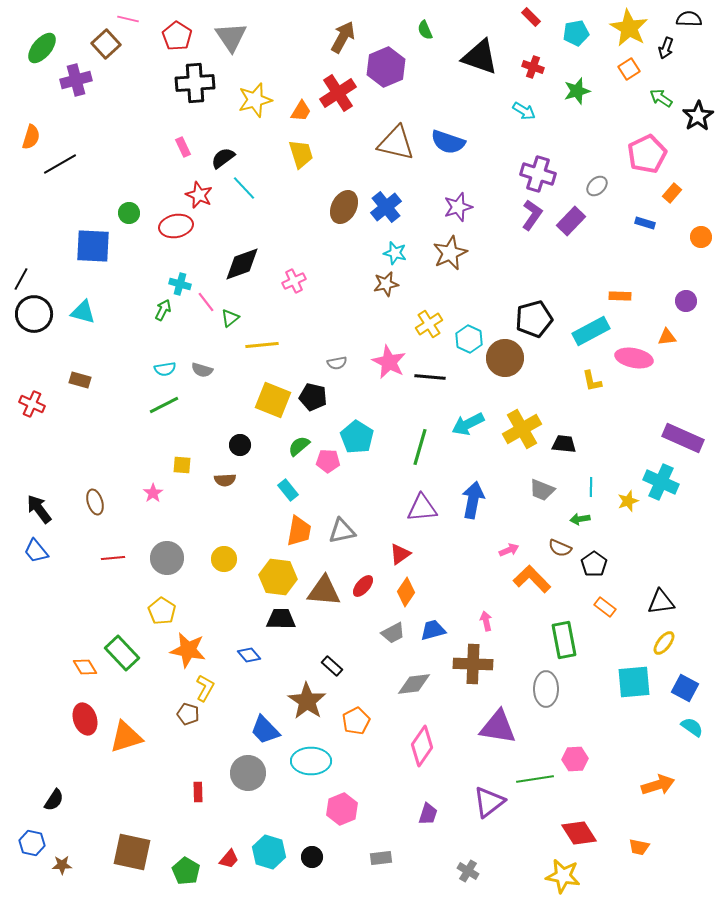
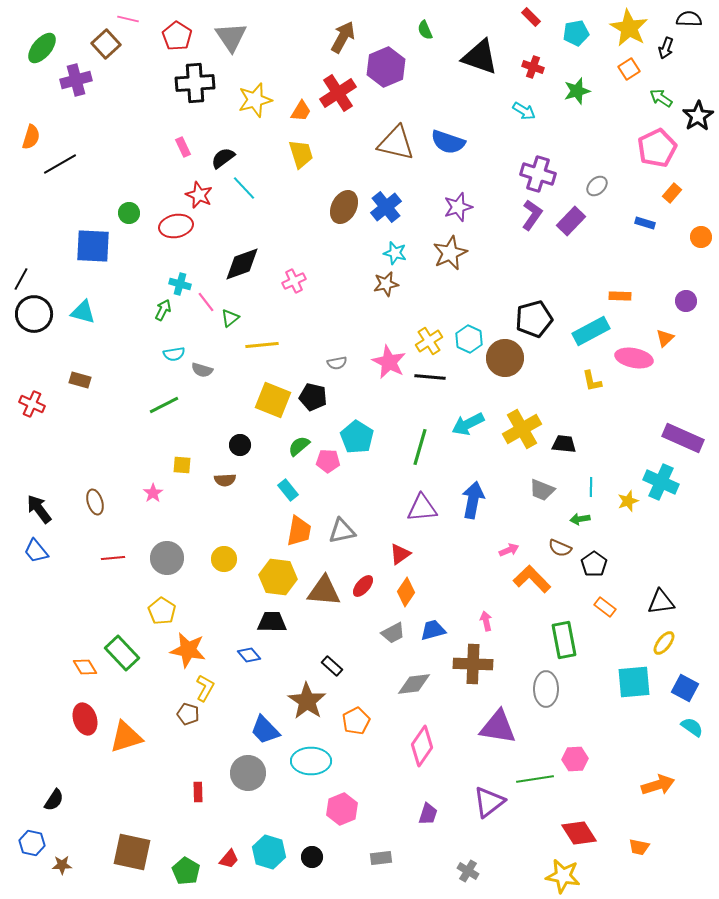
pink pentagon at (647, 154): moved 10 px right, 6 px up
yellow cross at (429, 324): moved 17 px down
orange triangle at (667, 337): moved 2 px left, 1 px down; rotated 36 degrees counterclockwise
cyan semicircle at (165, 369): moved 9 px right, 15 px up
black trapezoid at (281, 619): moved 9 px left, 3 px down
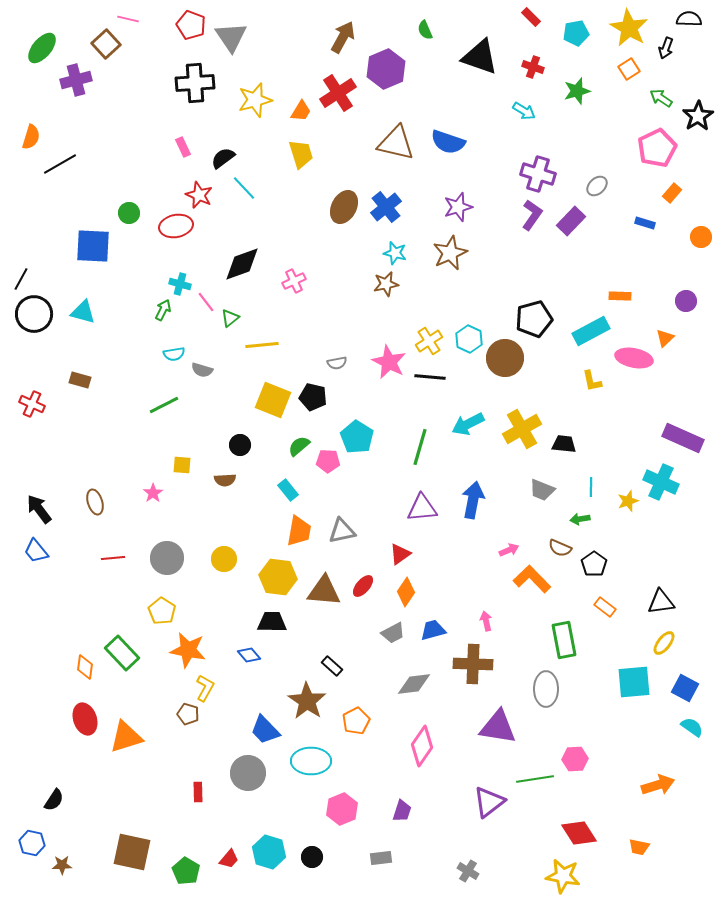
red pentagon at (177, 36): moved 14 px right, 11 px up; rotated 12 degrees counterclockwise
purple hexagon at (386, 67): moved 2 px down
orange diamond at (85, 667): rotated 40 degrees clockwise
purple trapezoid at (428, 814): moved 26 px left, 3 px up
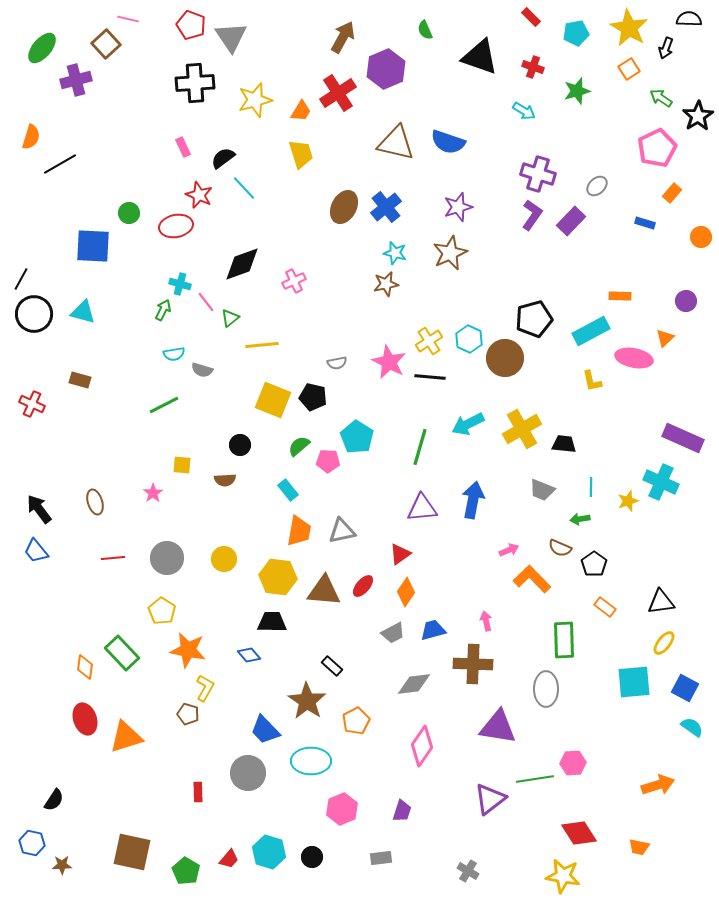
green rectangle at (564, 640): rotated 9 degrees clockwise
pink hexagon at (575, 759): moved 2 px left, 4 px down
purple triangle at (489, 802): moved 1 px right, 3 px up
